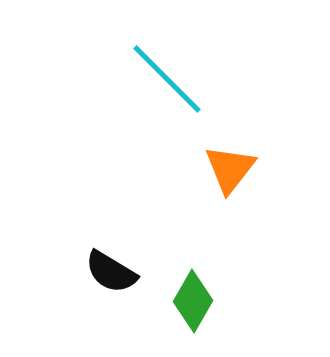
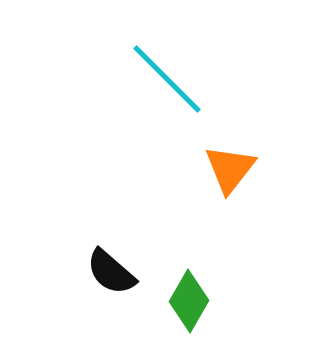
black semicircle: rotated 10 degrees clockwise
green diamond: moved 4 px left
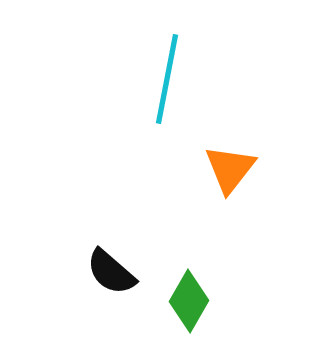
cyan line: rotated 56 degrees clockwise
